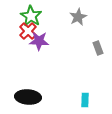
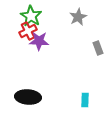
red cross: rotated 18 degrees clockwise
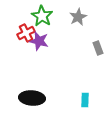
green star: moved 11 px right
red cross: moved 2 px left, 2 px down
purple star: rotated 12 degrees clockwise
black ellipse: moved 4 px right, 1 px down
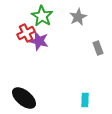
black ellipse: moved 8 px left; rotated 35 degrees clockwise
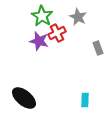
gray star: rotated 18 degrees counterclockwise
red cross: moved 31 px right
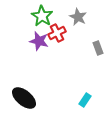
cyan rectangle: rotated 32 degrees clockwise
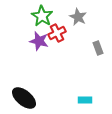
cyan rectangle: rotated 56 degrees clockwise
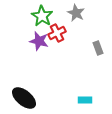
gray star: moved 2 px left, 4 px up
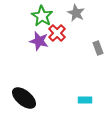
red cross: rotated 18 degrees counterclockwise
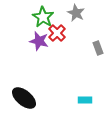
green star: moved 1 px right, 1 px down
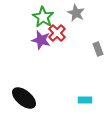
purple star: moved 2 px right, 1 px up
gray rectangle: moved 1 px down
